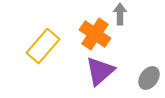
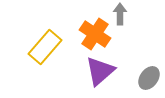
yellow rectangle: moved 2 px right, 1 px down
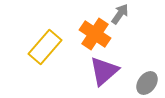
gray arrow: rotated 35 degrees clockwise
purple triangle: moved 4 px right
gray ellipse: moved 2 px left, 5 px down
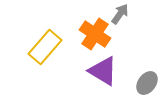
purple triangle: moved 1 px left; rotated 48 degrees counterclockwise
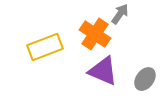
yellow rectangle: rotated 28 degrees clockwise
purple triangle: rotated 8 degrees counterclockwise
gray ellipse: moved 2 px left, 4 px up
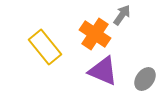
gray arrow: moved 2 px right, 1 px down
yellow rectangle: rotated 72 degrees clockwise
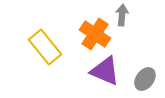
gray arrow: rotated 30 degrees counterclockwise
purple triangle: moved 2 px right
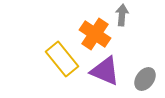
yellow rectangle: moved 17 px right, 12 px down
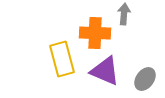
gray arrow: moved 2 px right, 1 px up
orange cross: moved 1 px up; rotated 32 degrees counterclockwise
yellow rectangle: rotated 24 degrees clockwise
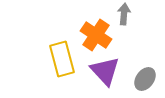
orange cross: moved 1 px right, 2 px down; rotated 32 degrees clockwise
purple triangle: rotated 24 degrees clockwise
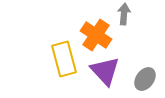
yellow rectangle: moved 2 px right
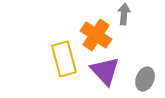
gray ellipse: rotated 15 degrees counterclockwise
